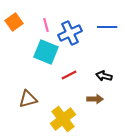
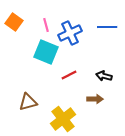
orange square: rotated 18 degrees counterclockwise
brown triangle: moved 3 px down
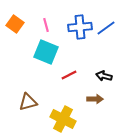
orange square: moved 1 px right, 2 px down
blue line: moved 1 px left, 1 px down; rotated 36 degrees counterclockwise
blue cross: moved 10 px right, 6 px up; rotated 20 degrees clockwise
yellow cross: rotated 25 degrees counterclockwise
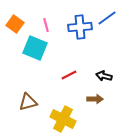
blue line: moved 1 px right, 10 px up
cyan square: moved 11 px left, 4 px up
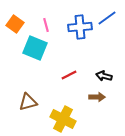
brown arrow: moved 2 px right, 2 px up
